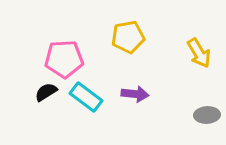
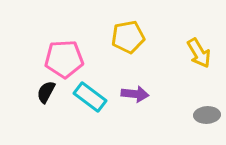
black semicircle: rotated 30 degrees counterclockwise
cyan rectangle: moved 4 px right
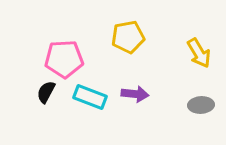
cyan rectangle: rotated 16 degrees counterclockwise
gray ellipse: moved 6 px left, 10 px up
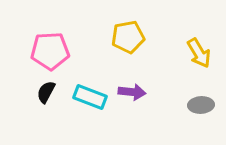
pink pentagon: moved 14 px left, 8 px up
purple arrow: moved 3 px left, 2 px up
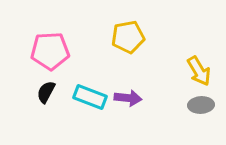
yellow arrow: moved 18 px down
purple arrow: moved 4 px left, 6 px down
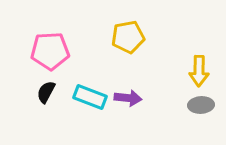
yellow arrow: rotated 32 degrees clockwise
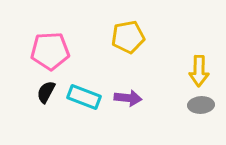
cyan rectangle: moved 6 px left
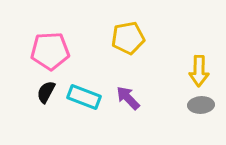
yellow pentagon: moved 1 px down
purple arrow: rotated 140 degrees counterclockwise
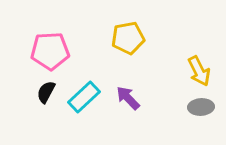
yellow arrow: rotated 28 degrees counterclockwise
cyan rectangle: rotated 64 degrees counterclockwise
gray ellipse: moved 2 px down
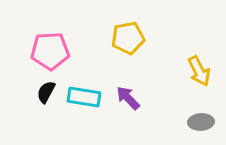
cyan rectangle: rotated 52 degrees clockwise
gray ellipse: moved 15 px down
